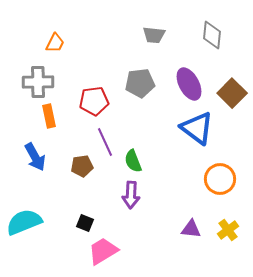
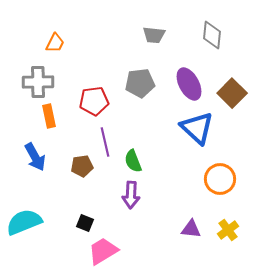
blue triangle: rotated 6 degrees clockwise
purple line: rotated 12 degrees clockwise
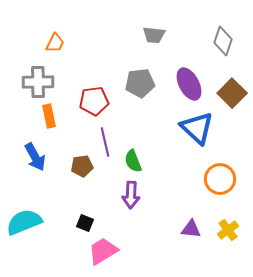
gray diamond: moved 11 px right, 6 px down; rotated 12 degrees clockwise
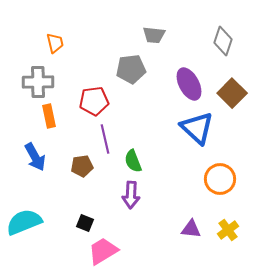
orange trapezoid: rotated 40 degrees counterclockwise
gray pentagon: moved 9 px left, 14 px up
purple line: moved 3 px up
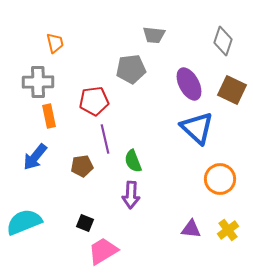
brown square: moved 3 px up; rotated 20 degrees counterclockwise
blue arrow: rotated 68 degrees clockwise
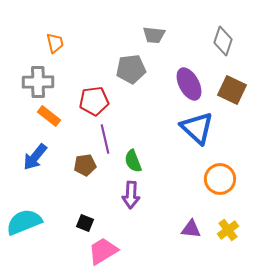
orange rectangle: rotated 40 degrees counterclockwise
brown pentagon: moved 3 px right, 1 px up
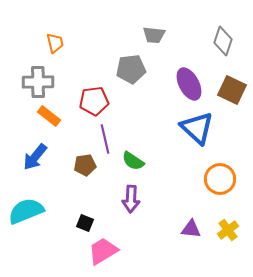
green semicircle: rotated 35 degrees counterclockwise
purple arrow: moved 4 px down
cyan semicircle: moved 2 px right, 11 px up
